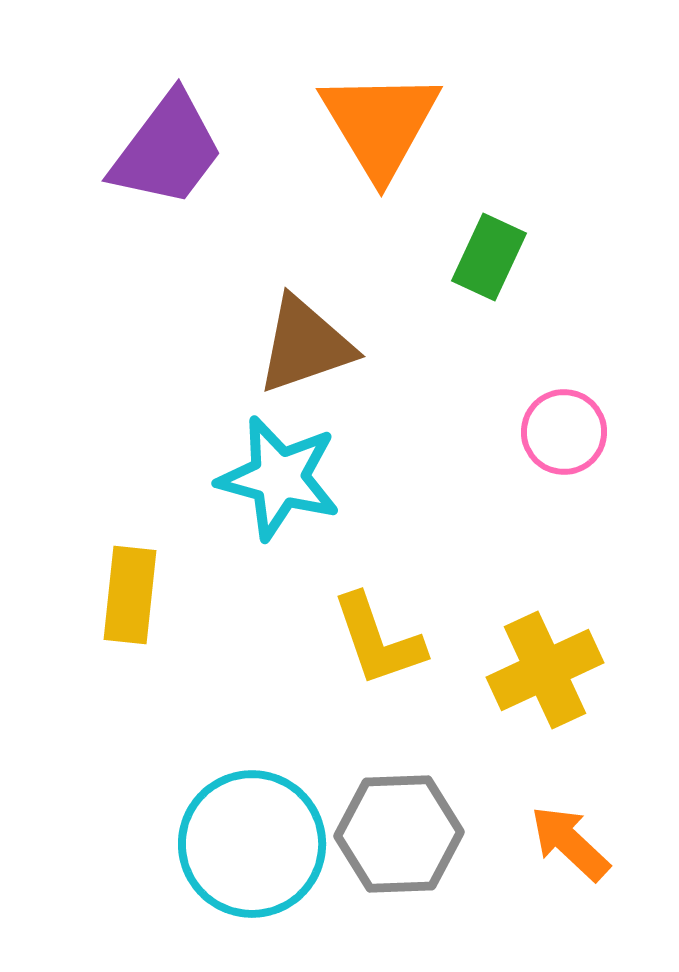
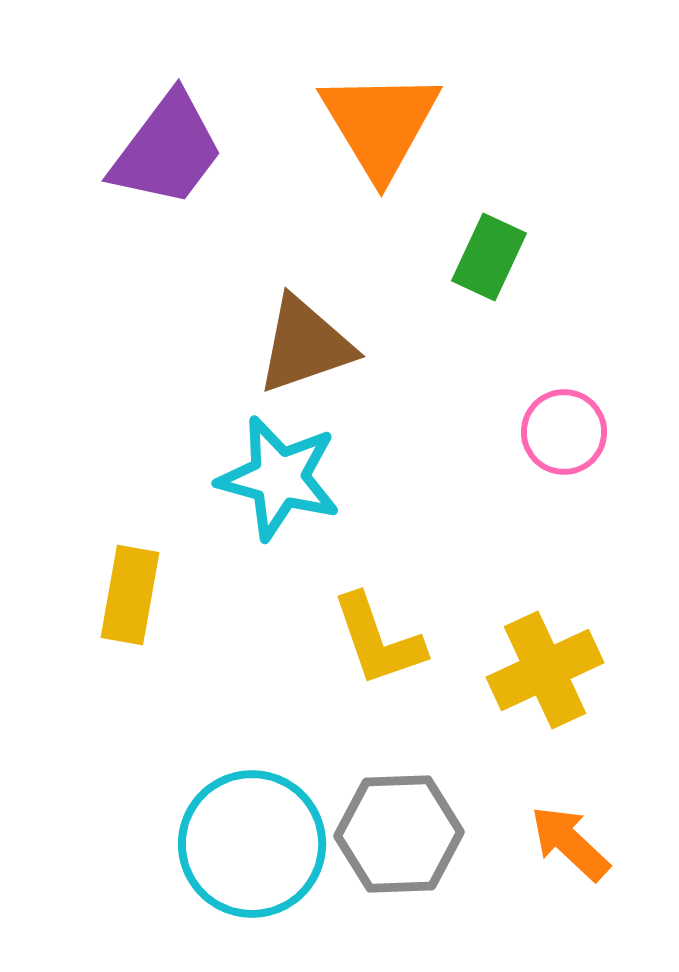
yellow rectangle: rotated 4 degrees clockwise
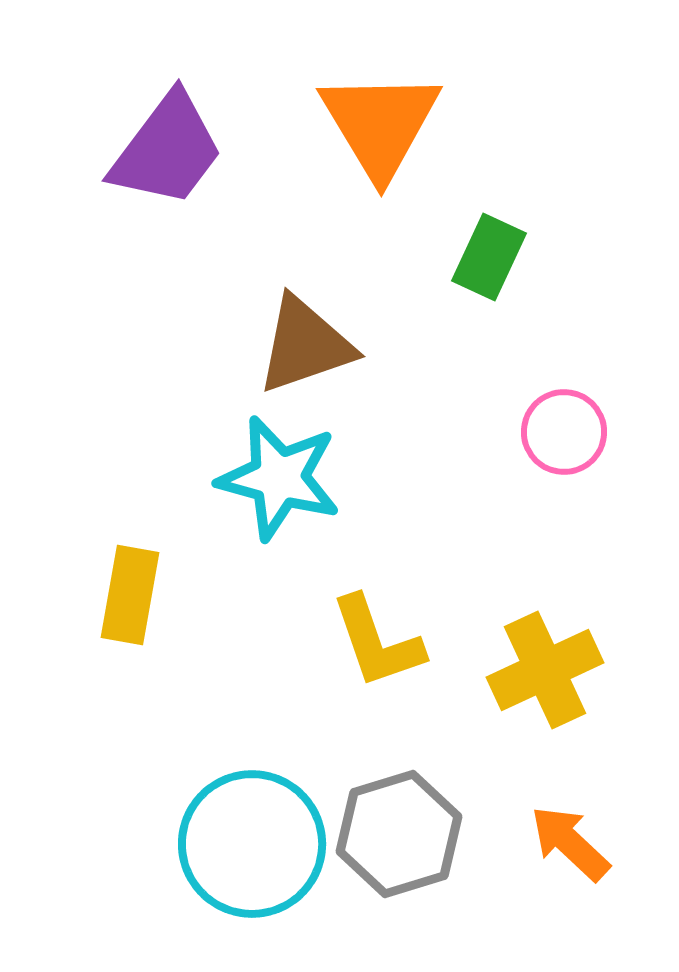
yellow L-shape: moved 1 px left, 2 px down
gray hexagon: rotated 15 degrees counterclockwise
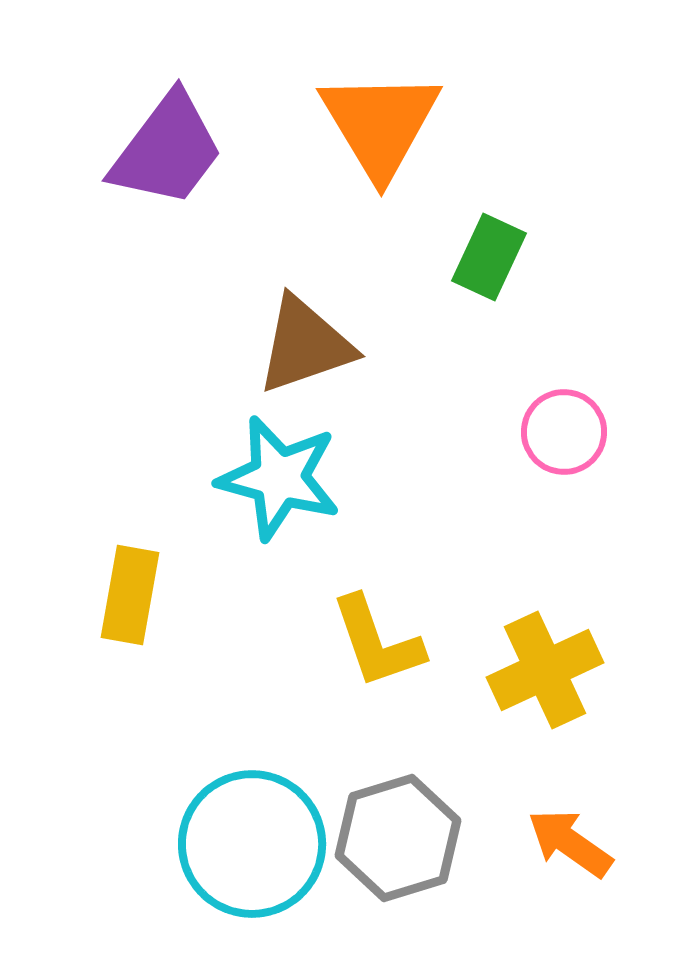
gray hexagon: moved 1 px left, 4 px down
orange arrow: rotated 8 degrees counterclockwise
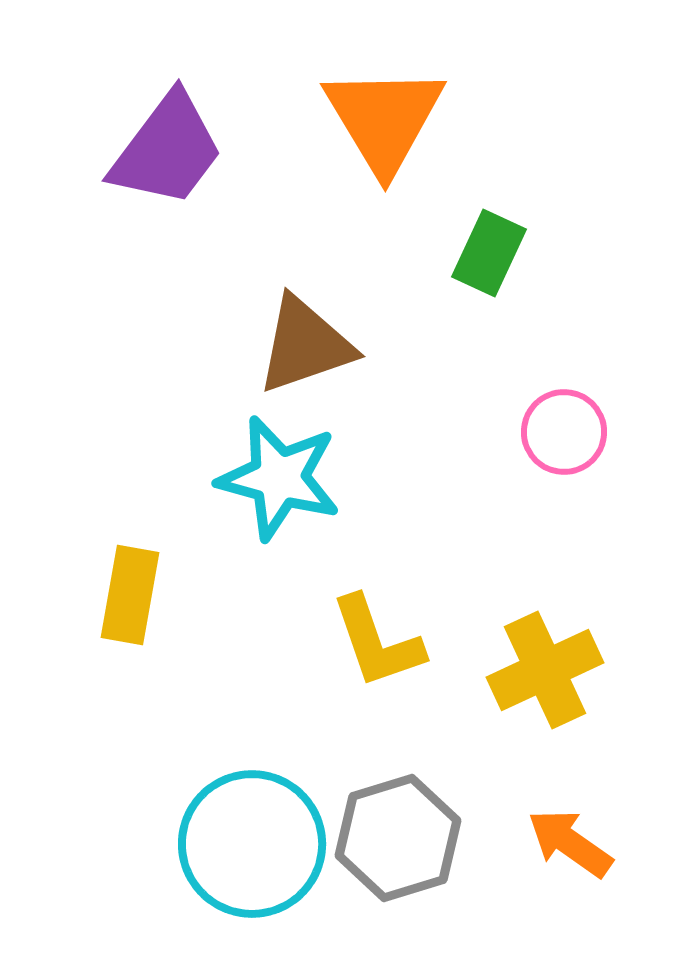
orange triangle: moved 4 px right, 5 px up
green rectangle: moved 4 px up
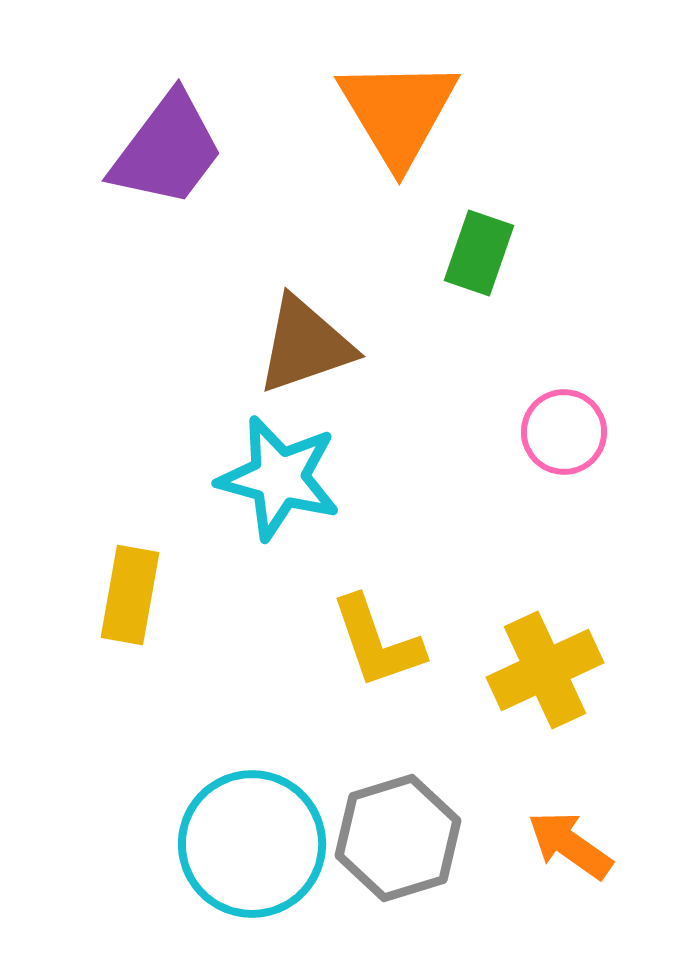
orange triangle: moved 14 px right, 7 px up
green rectangle: moved 10 px left; rotated 6 degrees counterclockwise
orange arrow: moved 2 px down
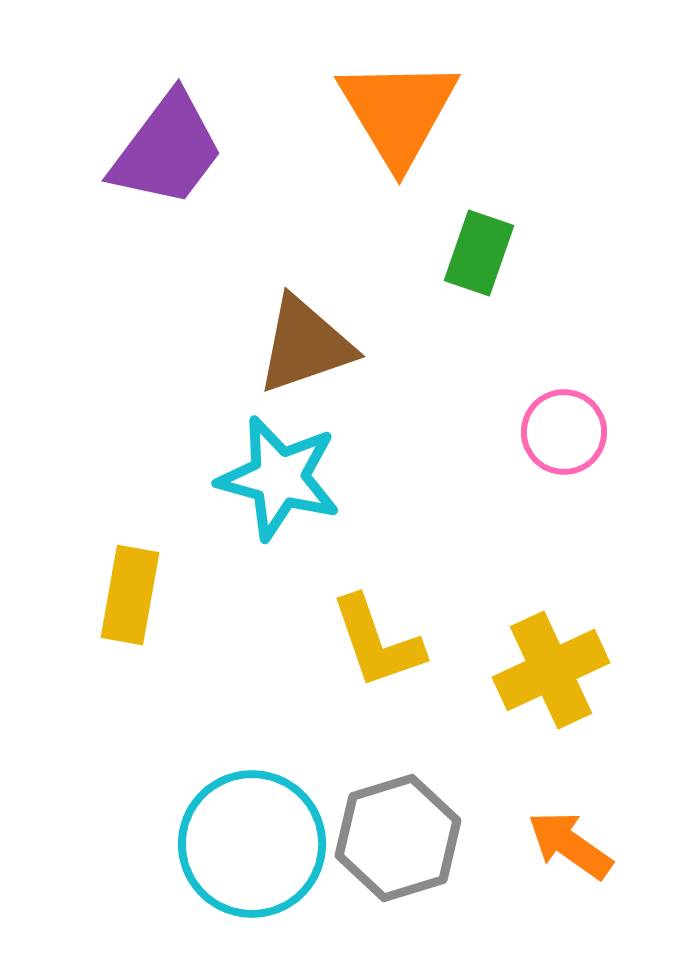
yellow cross: moved 6 px right
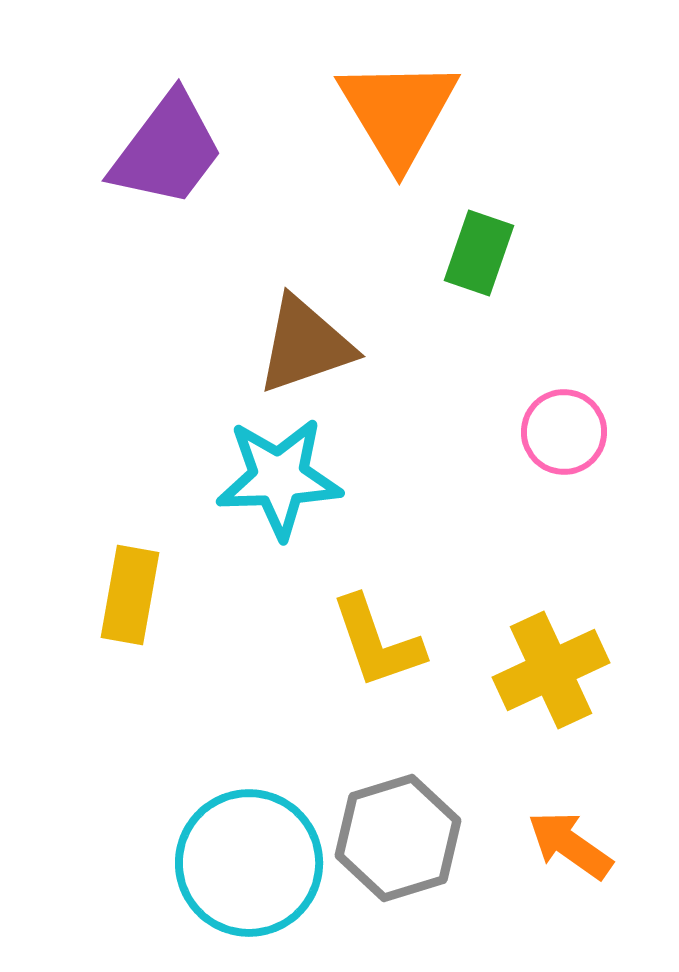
cyan star: rotated 17 degrees counterclockwise
cyan circle: moved 3 px left, 19 px down
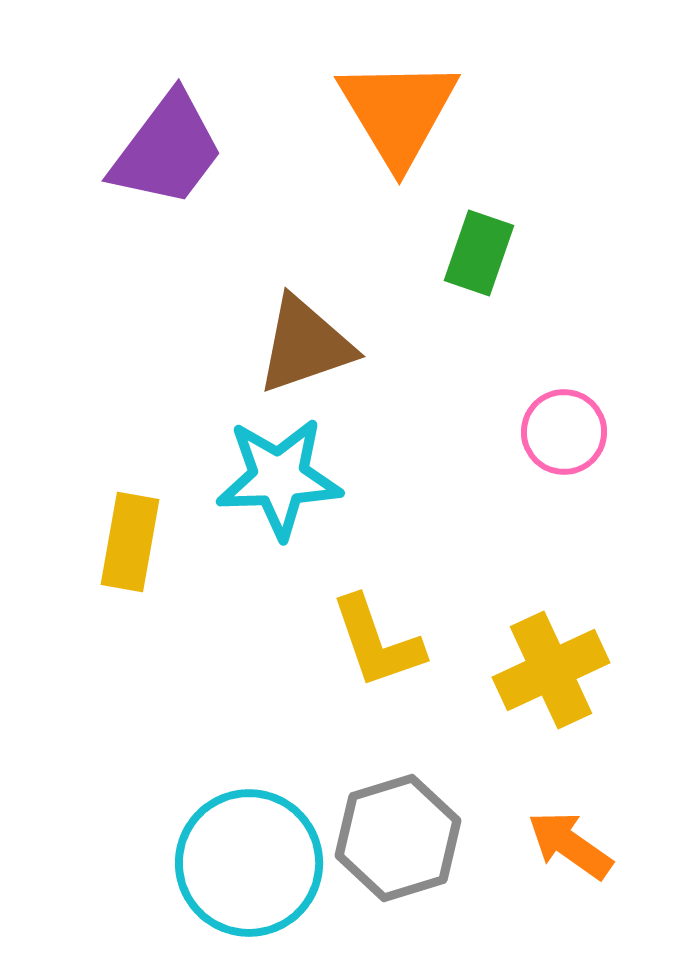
yellow rectangle: moved 53 px up
